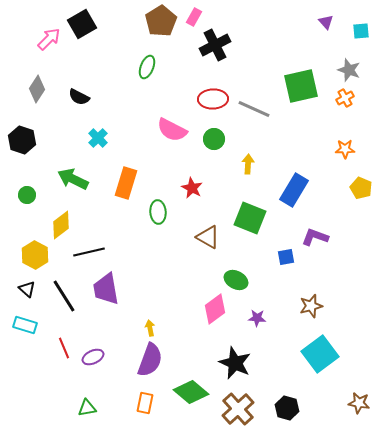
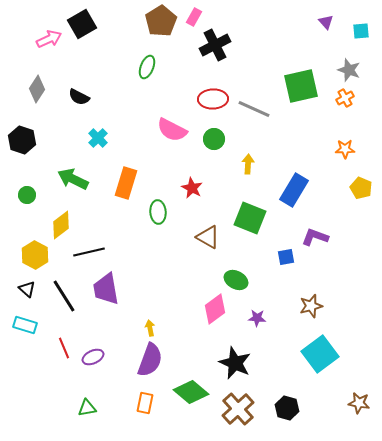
pink arrow at (49, 39): rotated 20 degrees clockwise
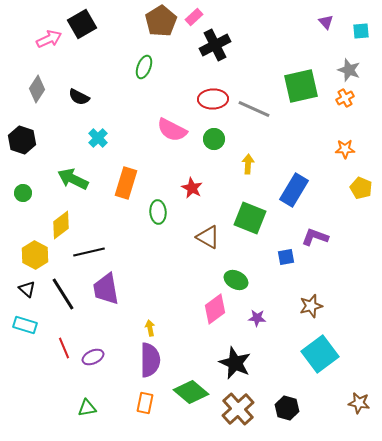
pink rectangle at (194, 17): rotated 18 degrees clockwise
green ellipse at (147, 67): moved 3 px left
green circle at (27, 195): moved 4 px left, 2 px up
black line at (64, 296): moved 1 px left, 2 px up
purple semicircle at (150, 360): rotated 20 degrees counterclockwise
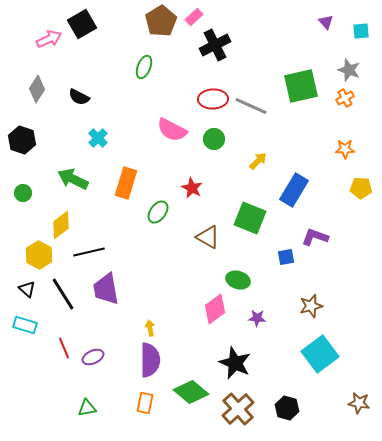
gray line at (254, 109): moved 3 px left, 3 px up
yellow arrow at (248, 164): moved 10 px right, 3 px up; rotated 42 degrees clockwise
yellow pentagon at (361, 188): rotated 20 degrees counterclockwise
green ellipse at (158, 212): rotated 40 degrees clockwise
yellow hexagon at (35, 255): moved 4 px right
green ellipse at (236, 280): moved 2 px right; rotated 10 degrees counterclockwise
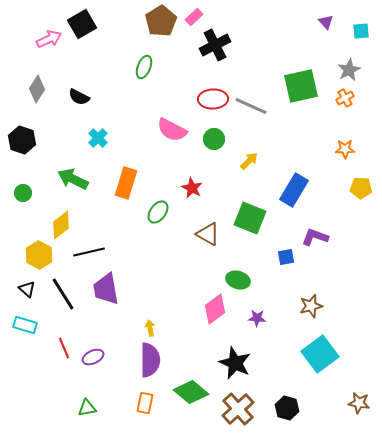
gray star at (349, 70): rotated 25 degrees clockwise
yellow arrow at (258, 161): moved 9 px left
brown triangle at (208, 237): moved 3 px up
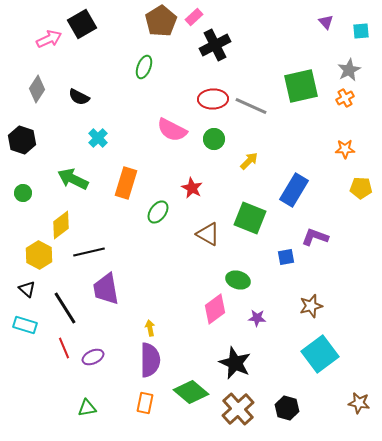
black line at (63, 294): moved 2 px right, 14 px down
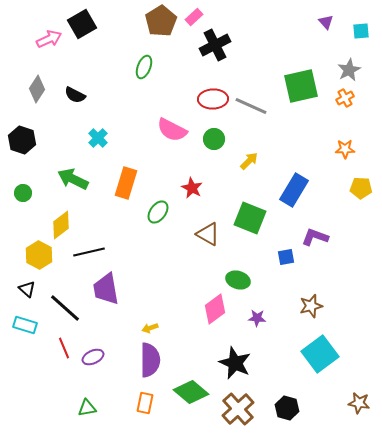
black semicircle at (79, 97): moved 4 px left, 2 px up
black line at (65, 308): rotated 16 degrees counterclockwise
yellow arrow at (150, 328): rotated 98 degrees counterclockwise
